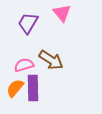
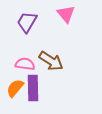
pink triangle: moved 4 px right, 1 px down
purple trapezoid: moved 1 px left, 1 px up
brown arrow: moved 1 px down
pink semicircle: moved 1 px right, 1 px up; rotated 24 degrees clockwise
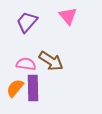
pink triangle: moved 2 px right, 2 px down
purple trapezoid: rotated 10 degrees clockwise
pink semicircle: moved 1 px right
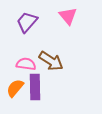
purple rectangle: moved 2 px right, 1 px up
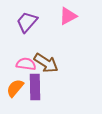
pink triangle: rotated 42 degrees clockwise
brown arrow: moved 5 px left, 2 px down
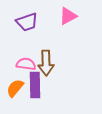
purple trapezoid: rotated 150 degrees counterclockwise
brown arrow: rotated 55 degrees clockwise
purple rectangle: moved 2 px up
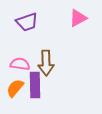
pink triangle: moved 10 px right, 2 px down
pink semicircle: moved 6 px left
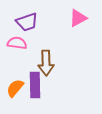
pink semicircle: moved 3 px left, 21 px up
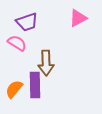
pink semicircle: rotated 24 degrees clockwise
orange semicircle: moved 1 px left, 1 px down
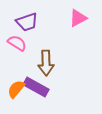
purple rectangle: moved 1 px right, 2 px down; rotated 60 degrees counterclockwise
orange semicircle: moved 2 px right
